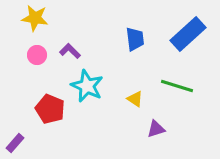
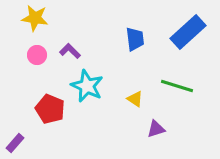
blue rectangle: moved 2 px up
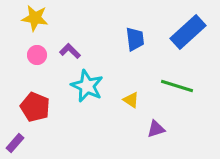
yellow triangle: moved 4 px left, 1 px down
red pentagon: moved 15 px left, 2 px up
